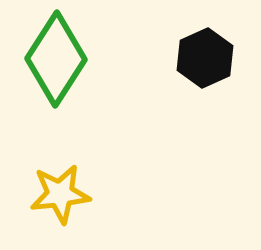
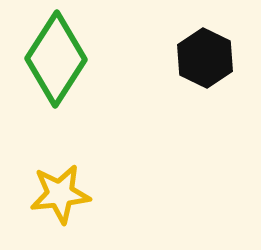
black hexagon: rotated 10 degrees counterclockwise
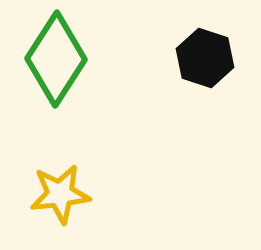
black hexagon: rotated 8 degrees counterclockwise
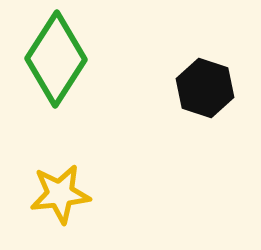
black hexagon: moved 30 px down
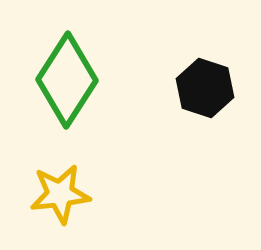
green diamond: moved 11 px right, 21 px down
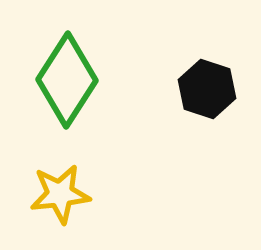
black hexagon: moved 2 px right, 1 px down
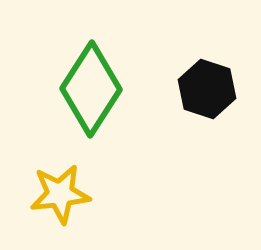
green diamond: moved 24 px right, 9 px down
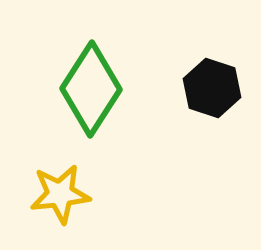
black hexagon: moved 5 px right, 1 px up
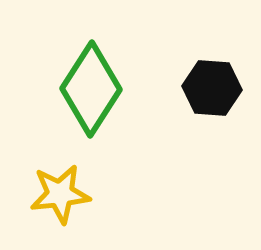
black hexagon: rotated 14 degrees counterclockwise
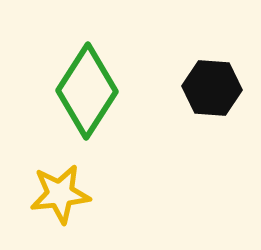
green diamond: moved 4 px left, 2 px down
